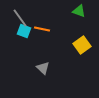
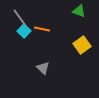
cyan square: rotated 24 degrees clockwise
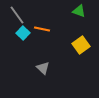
gray line: moved 3 px left, 3 px up
cyan square: moved 1 px left, 2 px down
yellow square: moved 1 px left
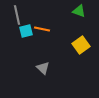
gray line: rotated 24 degrees clockwise
cyan square: moved 3 px right, 2 px up; rotated 32 degrees clockwise
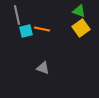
yellow square: moved 17 px up
gray triangle: rotated 24 degrees counterclockwise
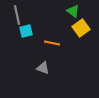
green triangle: moved 6 px left; rotated 16 degrees clockwise
orange line: moved 10 px right, 14 px down
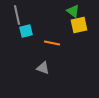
yellow square: moved 2 px left, 3 px up; rotated 24 degrees clockwise
